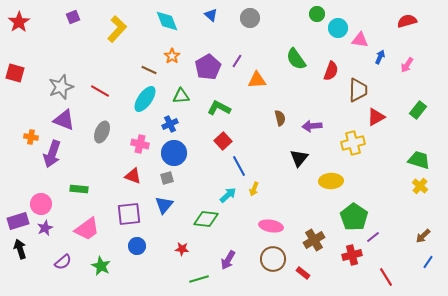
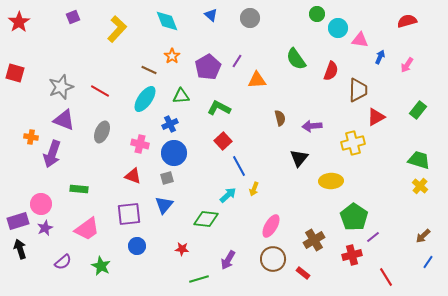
pink ellipse at (271, 226): rotated 70 degrees counterclockwise
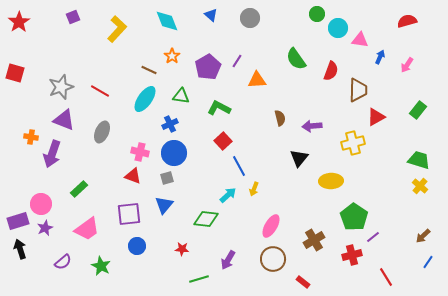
green triangle at (181, 96): rotated 12 degrees clockwise
pink cross at (140, 144): moved 8 px down
green rectangle at (79, 189): rotated 48 degrees counterclockwise
red rectangle at (303, 273): moved 9 px down
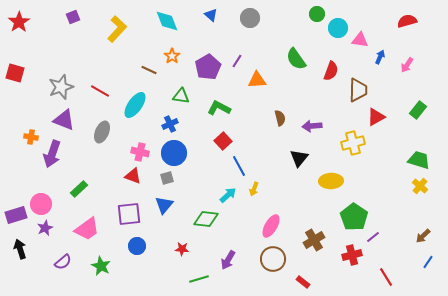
cyan ellipse at (145, 99): moved 10 px left, 6 px down
purple rectangle at (18, 221): moved 2 px left, 6 px up
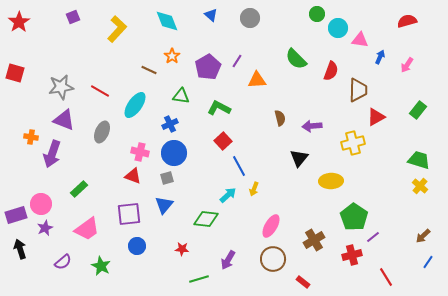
green semicircle at (296, 59): rotated 10 degrees counterclockwise
gray star at (61, 87): rotated 10 degrees clockwise
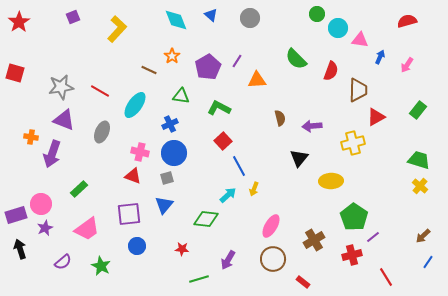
cyan diamond at (167, 21): moved 9 px right, 1 px up
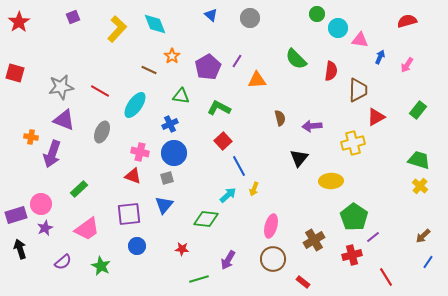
cyan diamond at (176, 20): moved 21 px left, 4 px down
red semicircle at (331, 71): rotated 12 degrees counterclockwise
pink ellipse at (271, 226): rotated 15 degrees counterclockwise
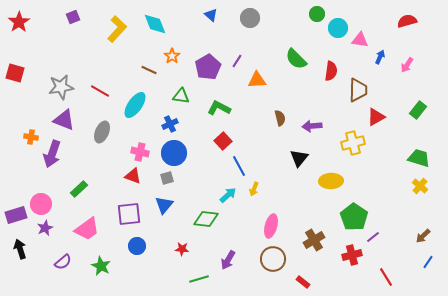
green trapezoid at (419, 160): moved 2 px up
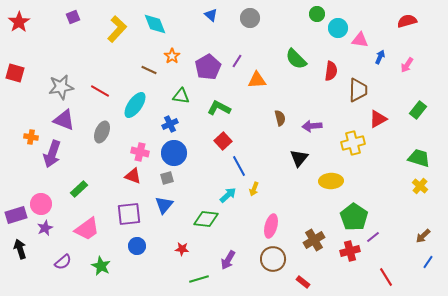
red triangle at (376, 117): moved 2 px right, 2 px down
red cross at (352, 255): moved 2 px left, 4 px up
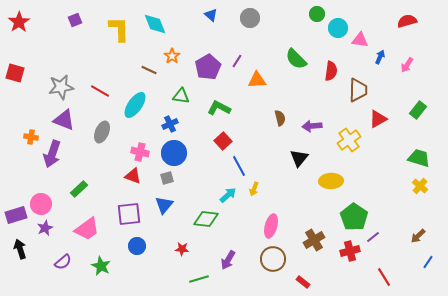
purple square at (73, 17): moved 2 px right, 3 px down
yellow L-shape at (117, 29): moved 2 px right; rotated 44 degrees counterclockwise
yellow cross at (353, 143): moved 4 px left, 3 px up; rotated 20 degrees counterclockwise
brown arrow at (423, 236): moved 5 px left
red line at (386, 277): moved 2 px left
